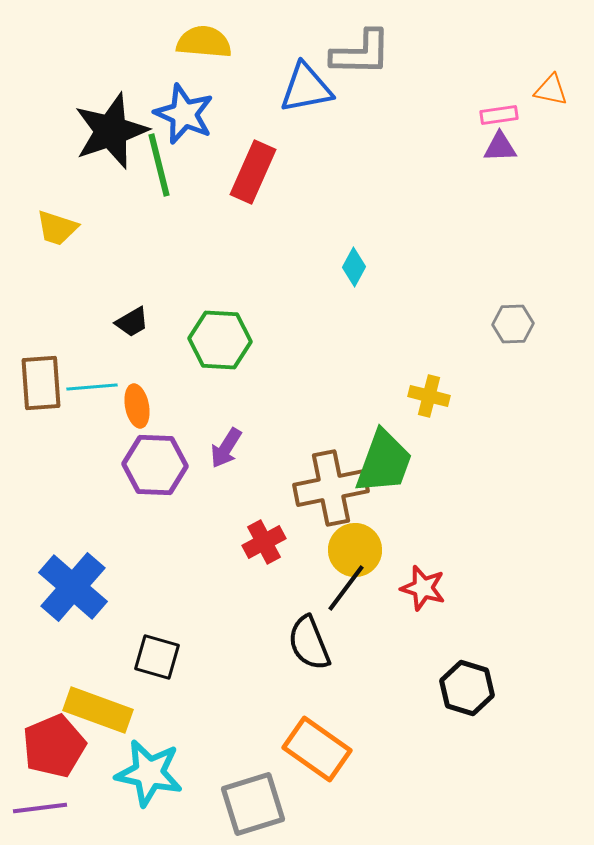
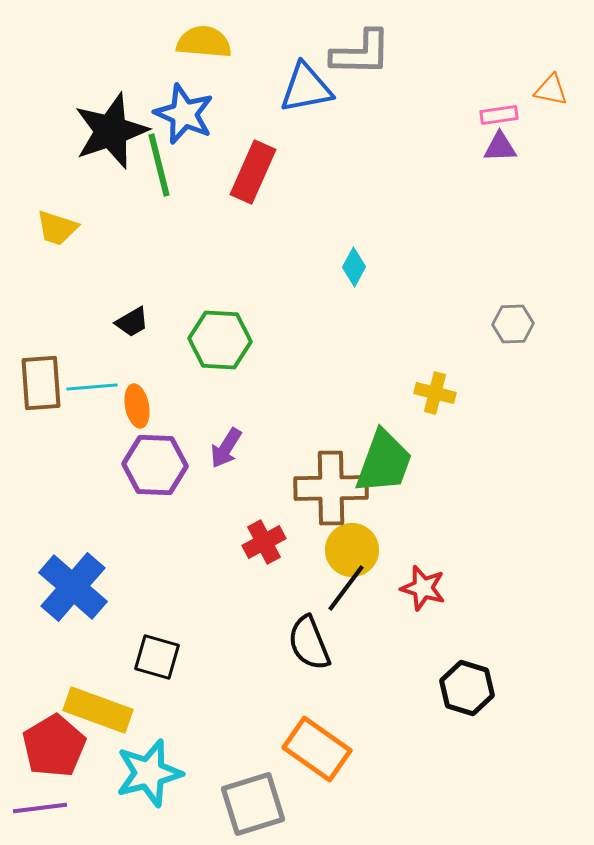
yellow cross: moved 6 px right, 3 px up
brown cross: rotated 10 degrees clockwise
yellow circle: moved 3 px left
red pentagon: rotated 8 degrees counterclockwise
cyan star: rotated 26 degrees counterclockwise
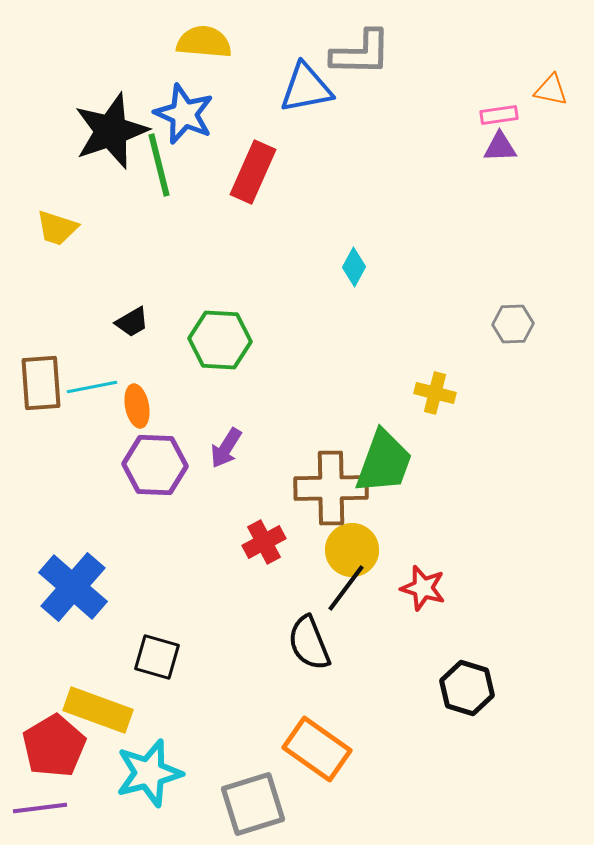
cyan line: rotated 6 degrees counterclockwise
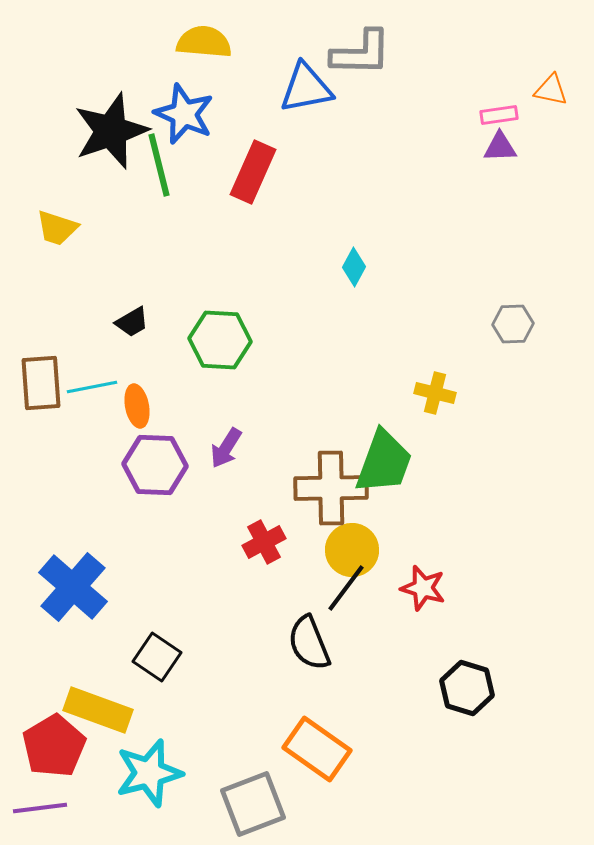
black square: rotated 18 degrees clockwise
gray square: rotated 4 degrees counterclockwise
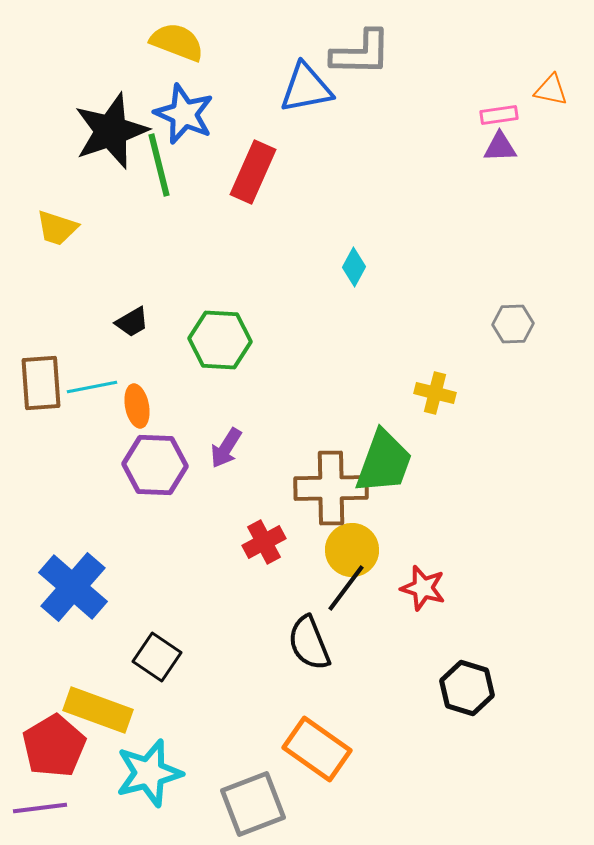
yellow semicircle: moved 27 px left; rotated 16 degrees clockwise
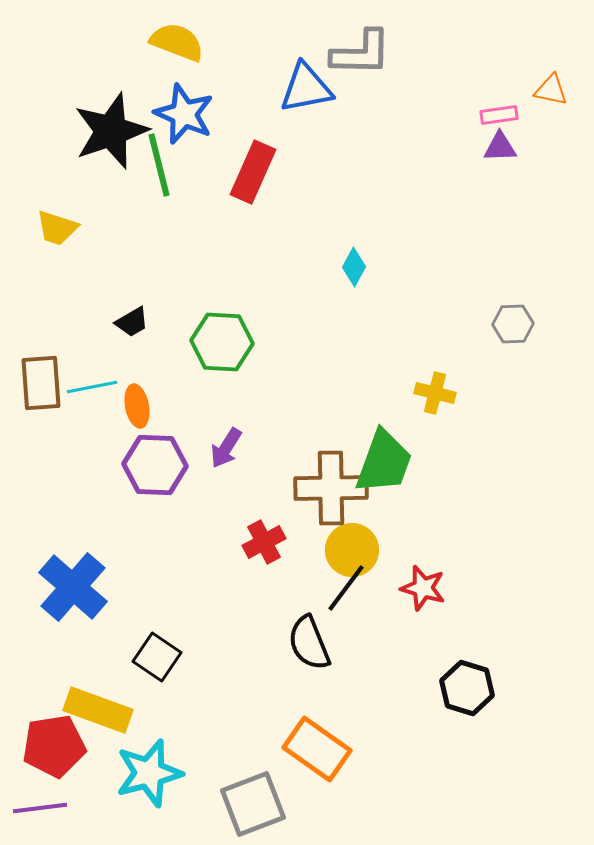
green hexagon: moved 2 px right, 2 px down
red pentagon: rotated 22 degrees clockwise
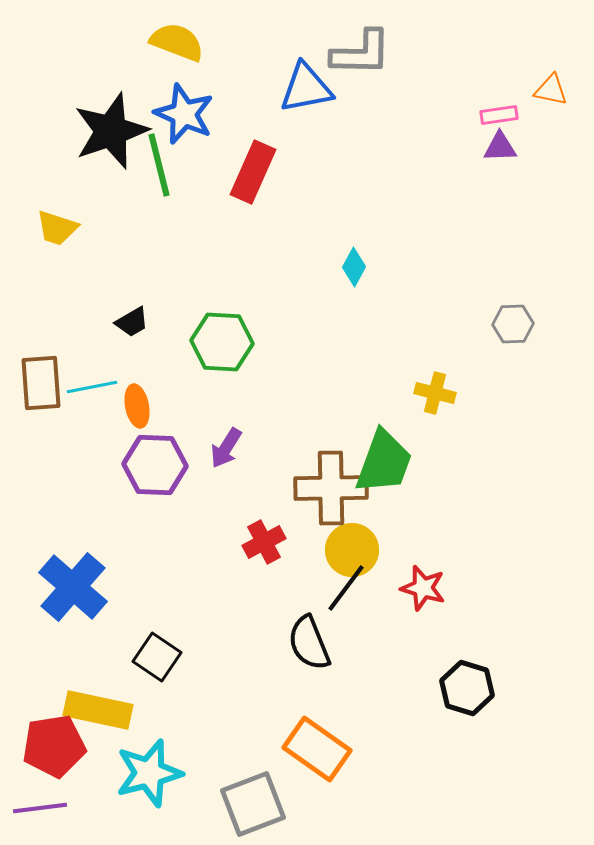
yellow rectangle: rotated 8 degrees counterclockwise
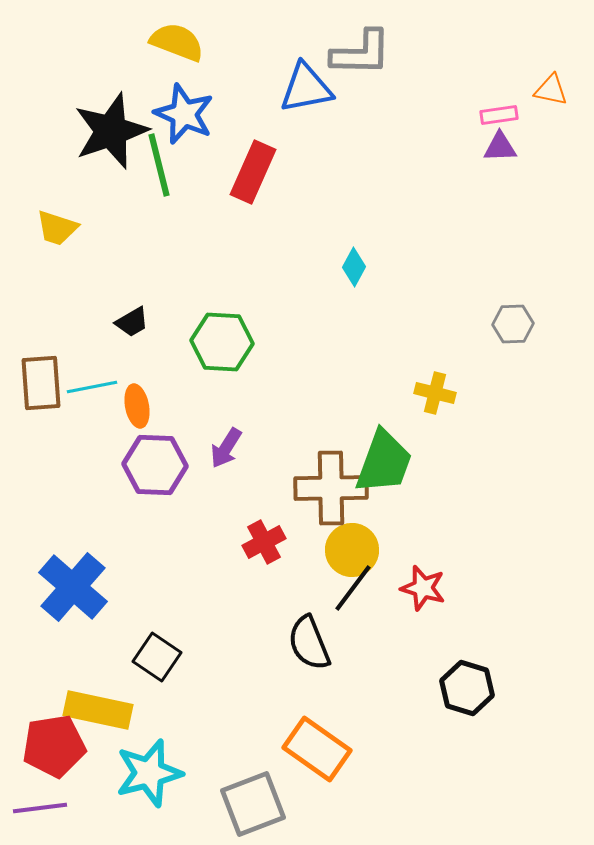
black line: moved 7 px right
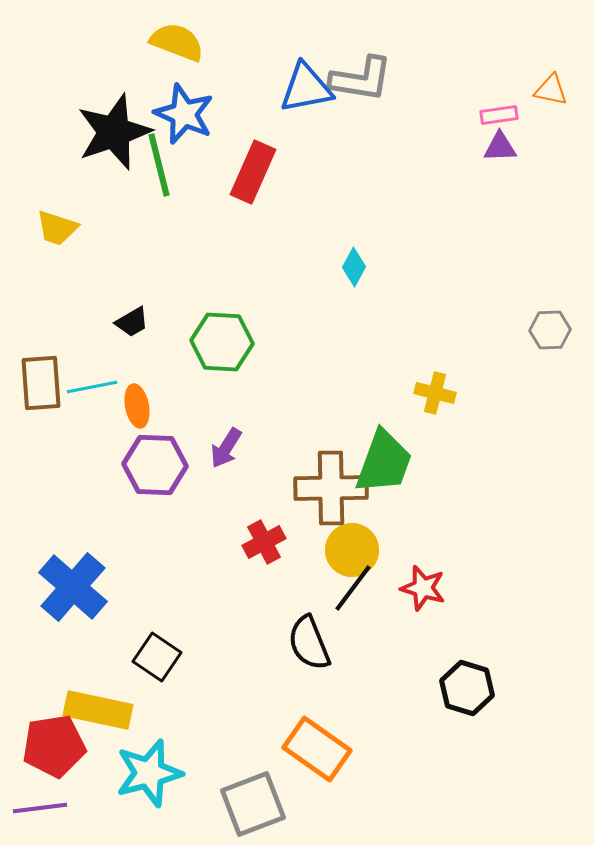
gray L-shape: moved 26 px down; rotated 8 degrees clockwise
black star: moved 3 px right, 1 px down
gray hexagon: moved 37 px right, 6 px down
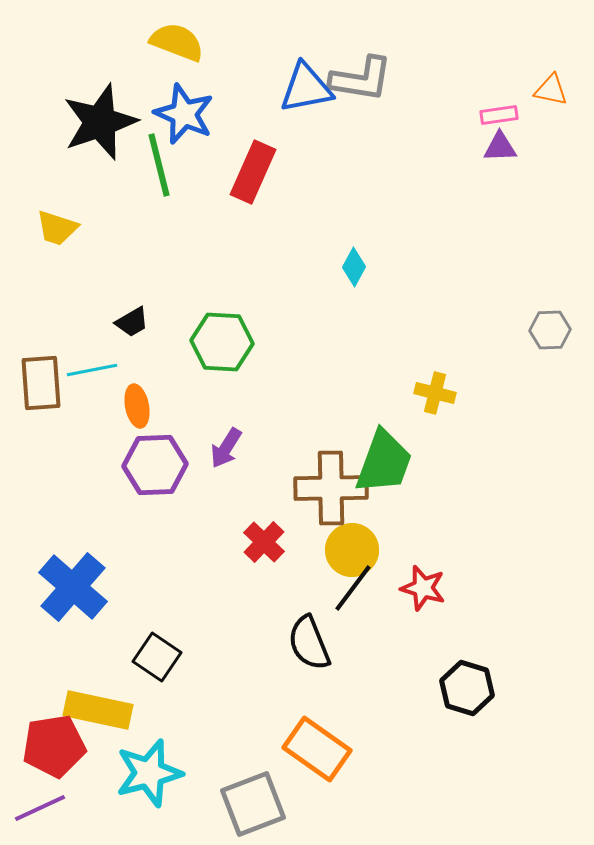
black star: moved 14 px left, 10 px up
cyan line: moved 17 px up
purple hexagon: rotated 4 degrees counterclockwise
red cross: rotated 18 degrees counterclockwise
purple line: rotated 18 degrees counterclockwise
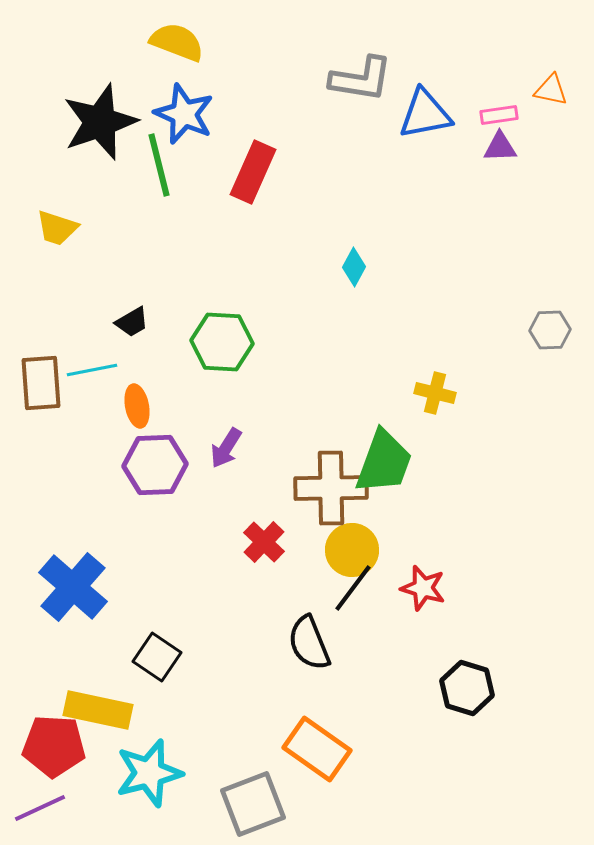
blue triangle: moved 119 px right, 26 px down
red pentagon: rotated 12 degrees clockwise
